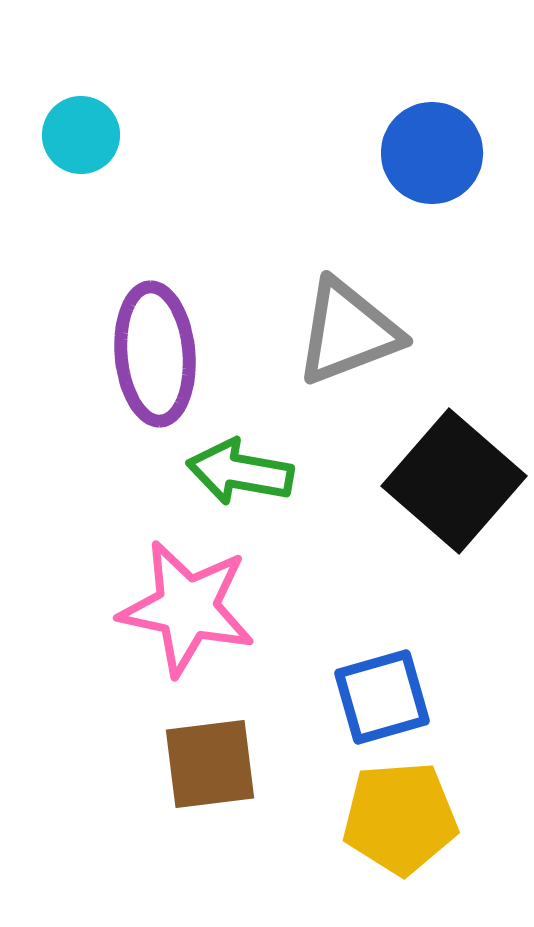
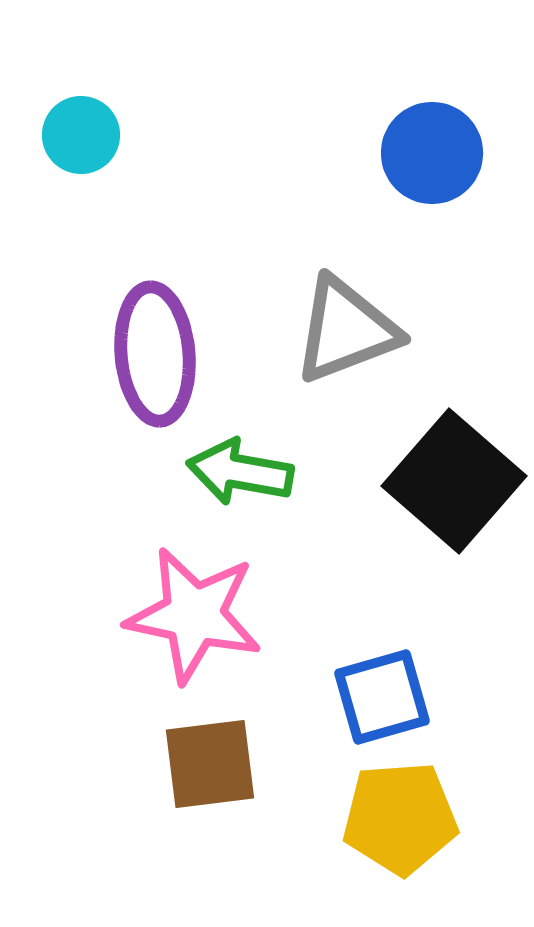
gray triangle: moved 2 px left, 2 px up
pink star: moved 7 px right, 7 px down
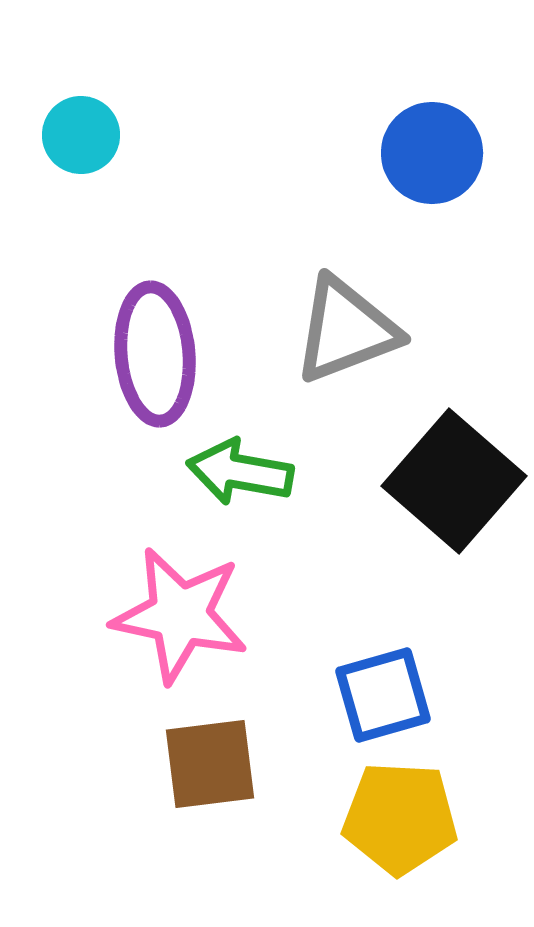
pink star: moved 14 px left
blue square: moved 1 px right, 2 px up
yellow pentagon: rotated 7 degrees clockwise
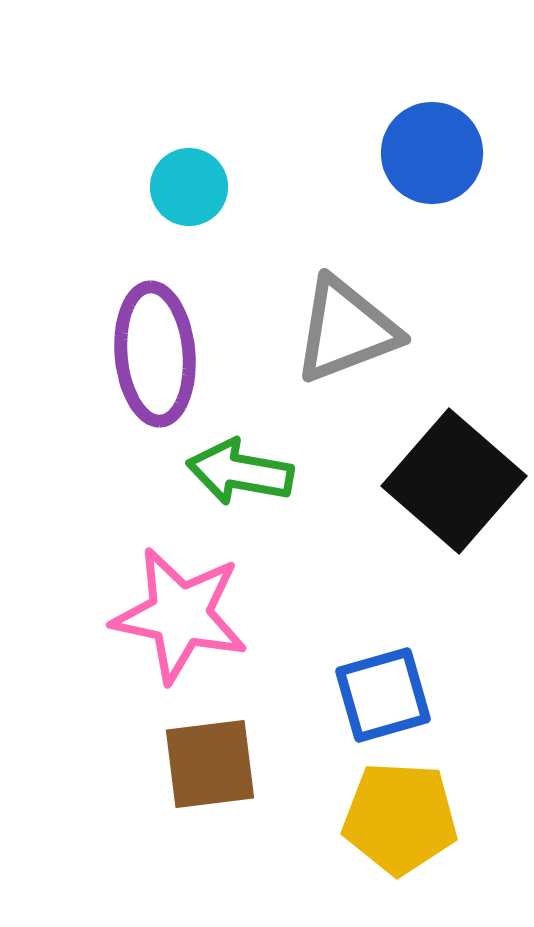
cyan circle: moved 108 px right, 52 px down
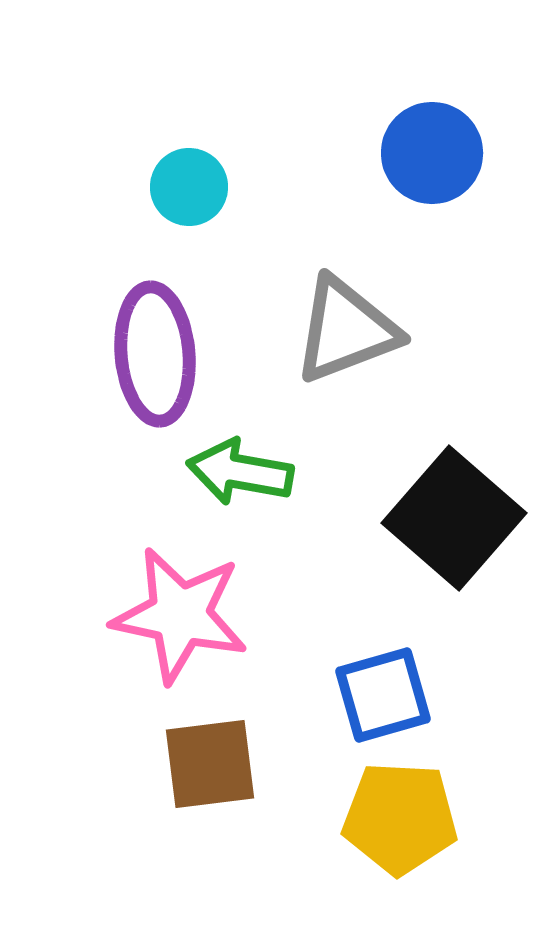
black square: moved 37 px down
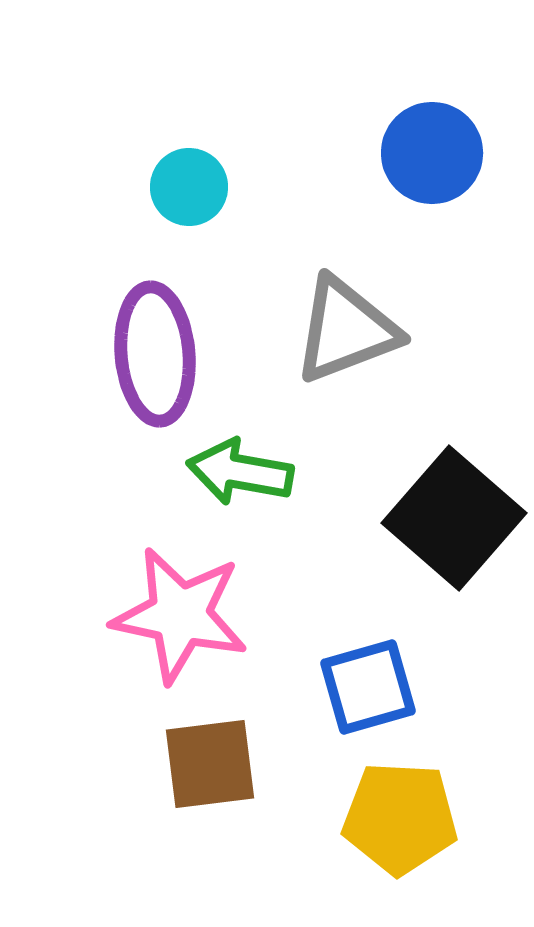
blue square: moved 15 px left, 8 px up
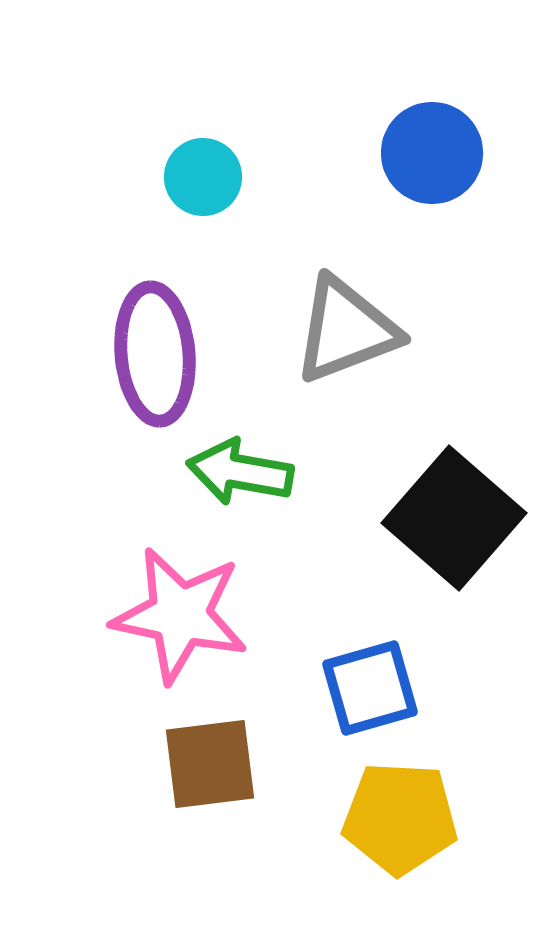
cyan circle: moved 14 px right, 10 px up
blue square: moved 2 px right, 1 px down
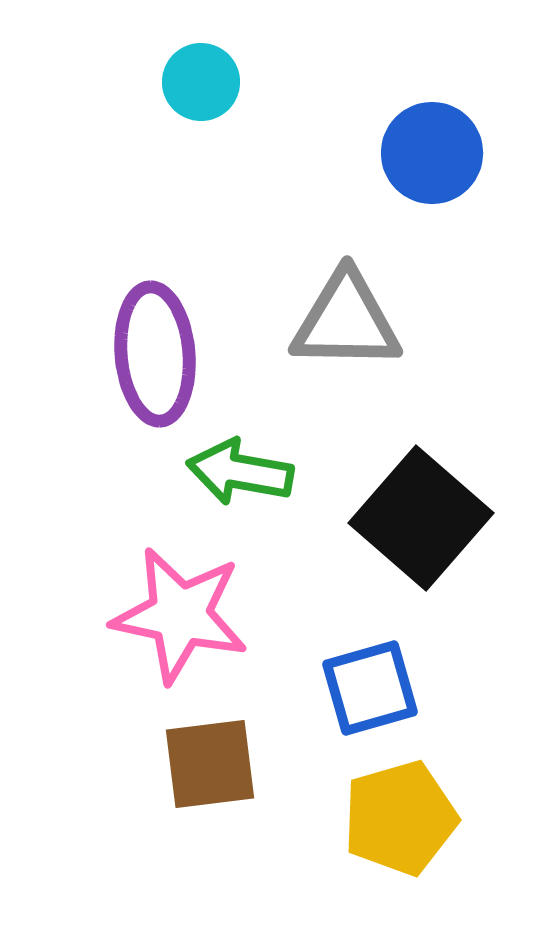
cyan circle: moved 2 px left, 95 px up
gray triangle: moved 9 px up; rotated 22 degrees clockwise
black square: moved 33 px left
yellow pentagon: rotated 19 degrees counterclockwise
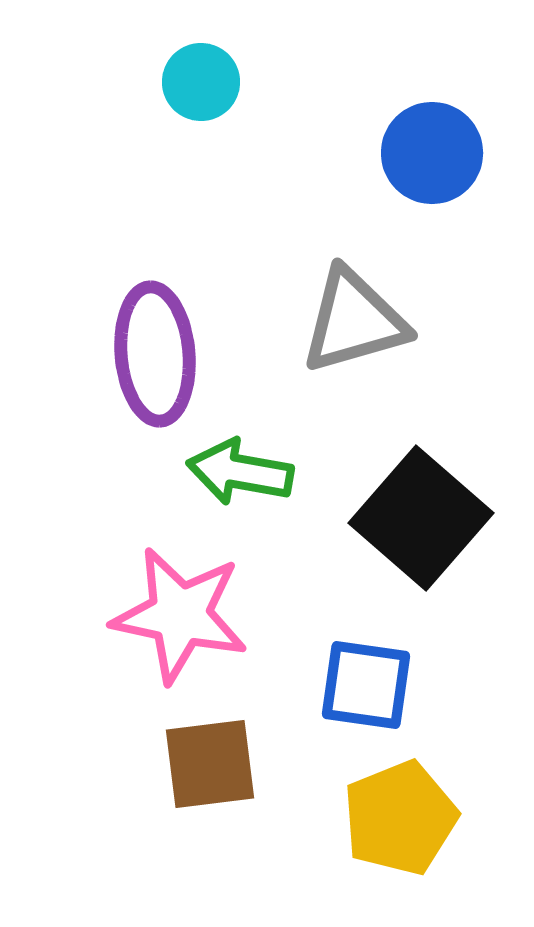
gray triangle: moved 8 px right; rotated 17 degrees counterclockwise
blue square: moved 4 px left, 3 px up; rotated 24 degrees clockwise
yellow pentagon: rotated 6 degrees counterclockwise
